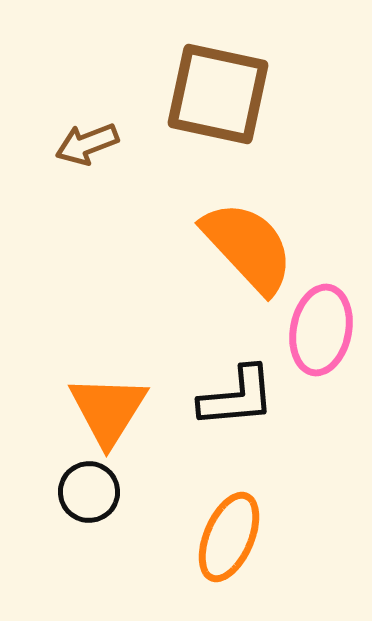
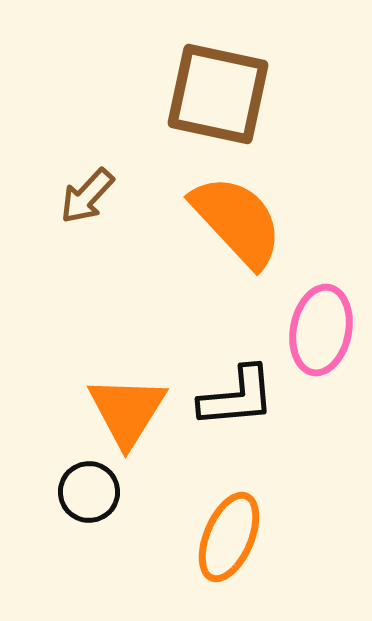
brown arrow: moved 52 px down; rotated 26 degrees counterclockwise
orange semicircle: moved 11 px left, 26 px up
orange triangle: moved 19 px right, 1 px down
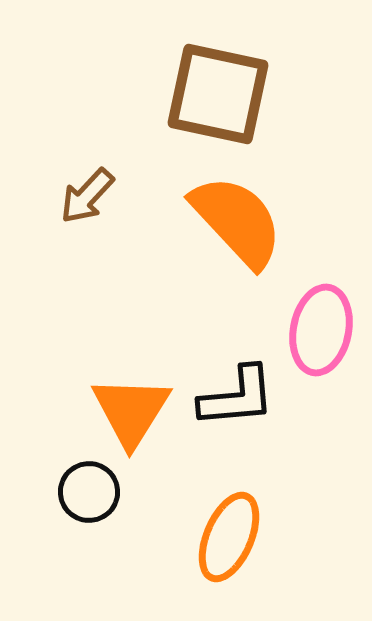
orange triangle: moved 4 px right
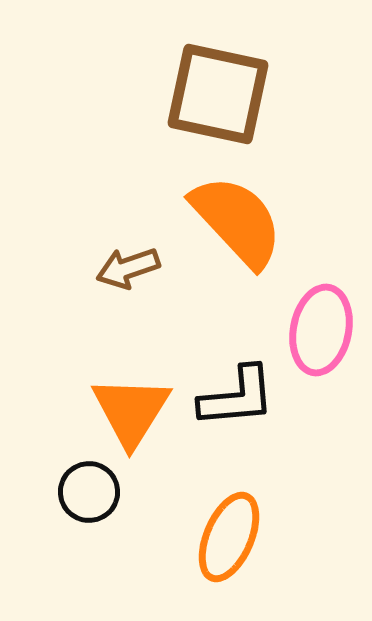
brown arrow: moved 41 px right, 72 px down; rotated 28 degrees clockwise
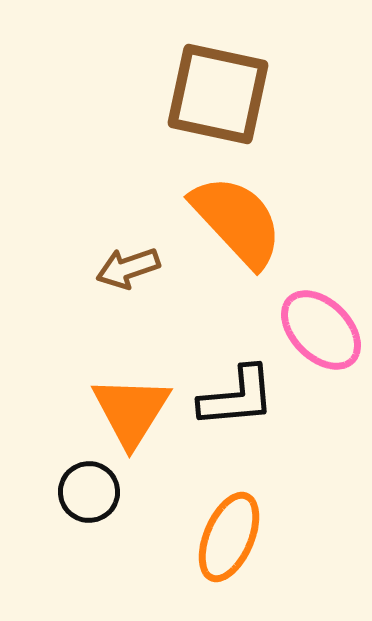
pink ellipse: rotated 56 degrees counterclockwise
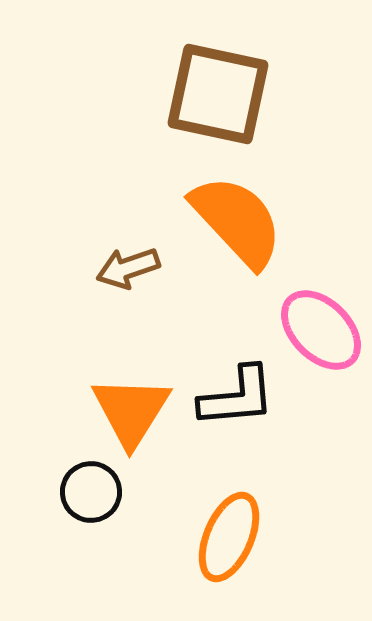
black circle: moved 2 px right
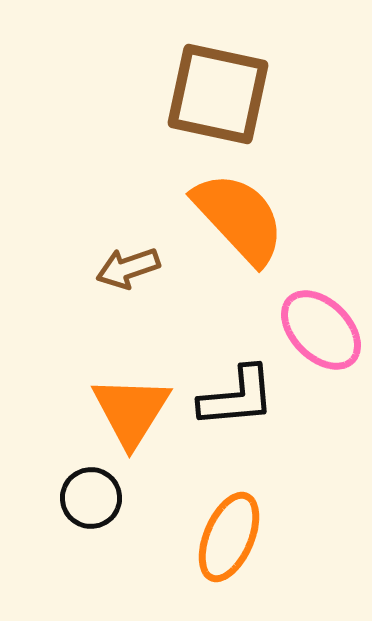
orange semicircle: moved 2 px right, 3 px up
black circle: moved 6 px down
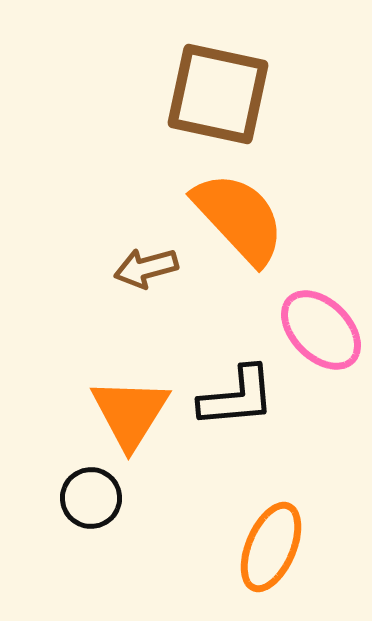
brown arrow: moved 18 px right; rotated 4 degrees clockwise
orange triangle: moved 1 px left, 2 px down
orange ellipse: moved 42 px right, 10 px down
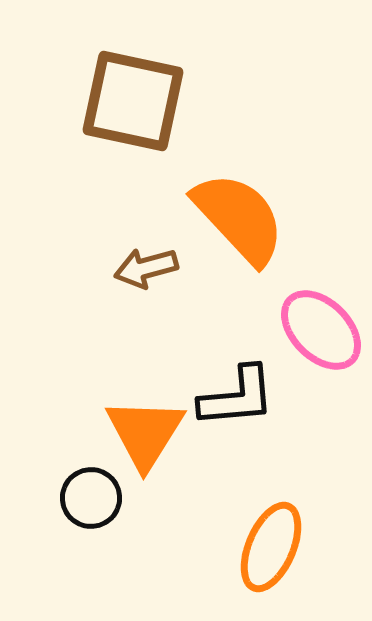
brown square: moved 85 px left, 7 px down
orange triangle: moved 15 px right, 20 px down
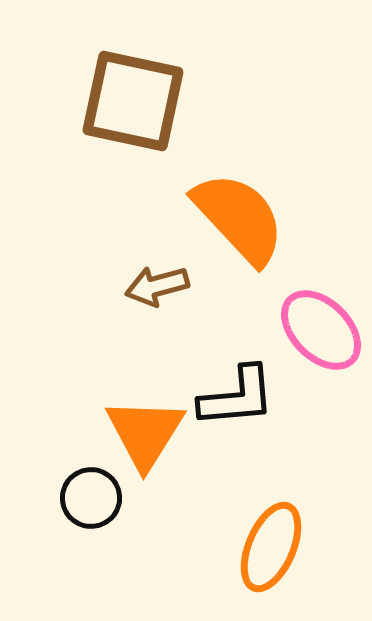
brown arrow: moved 11 px right, 18 px down
